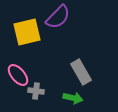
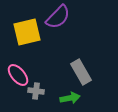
green arrow: moved 3 px left; rotated 24 degrees counterclockwise
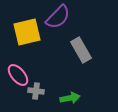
gray rectangle: moved 22 px up
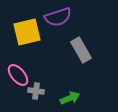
purple semicircle: rotated 28 degrees clockwise
green arrow: rotated 12 degrees counterclockwise
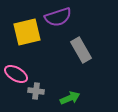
pink ellipse: moved 2 px left, 1 px up; rotated 20 degrees counterclockwise
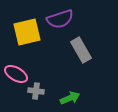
purple semicircle: moved 2 px right, 2 px down
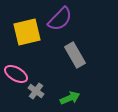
purple semicircle: rotated 28 degrees counterclockwise
gray rectangle: moved 6 px left, 5 px down
gray cross: rotated 28 degrees clockwise
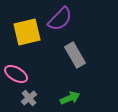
gray cross: moved 7 px left, 7 px down; rotated 14 degrees clockwise
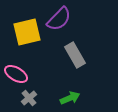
purple semicircle: moved 1 px left
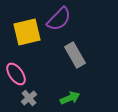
pink ellipse: rotated 25 degrees clockwise
